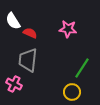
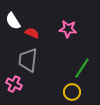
red semicircle: moved 2 px right
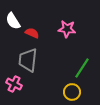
pink star: moved 1 px left
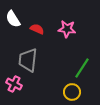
white semicircle: moved 2 px up
red semicircle: moved 5 px right, 4 px up
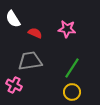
red semicircle: moved 2 px left, 4 px down
gray trapezoid: moved 2 px right, 1 px down; rotated 75 degrees clockwise
green line: moved 10 px left
pink cross: moved 1 px down
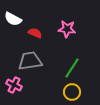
white semicircle: rotated 30 degrees counterclockwise
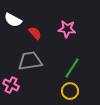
white semicircle: moved 1 px down
red semicircle: rotated 24 degrees clockwise
pink cross: moved 3 px left
yellow circle: moved 2 px left, 1 px up
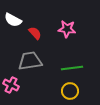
green line: rotated 50 degrees clockwise
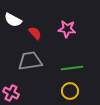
pink cross: moved 8 px down
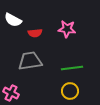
red semicircle: rotated 128 degrees clockwise
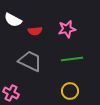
pink star: rotated 18 degrees counterclockwise
red semicircle: moved 2 px up
gray trapezoid: rotated 35 degrees clockwise
green line: moved 9 px up
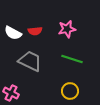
white semicircle: moved 13 px down
green line: rotated 25 degrees clockwise
